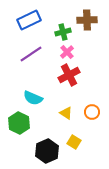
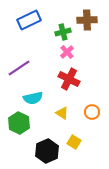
purple line: moved 12 px left, 14 px down
red cross: moved 4 px down; rotated 35 degrees counterclockwise
cyan semicircle: rotated 36 degrees counterclockwise
yellow triangle: moved 4 px left
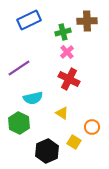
brown cross: moved 1 px down
orange circle: moved 15 px down
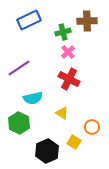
pink cross: moved 1 px right
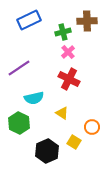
cyan semicircle: moved 1 px right
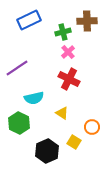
purple line: moved 2 px left
